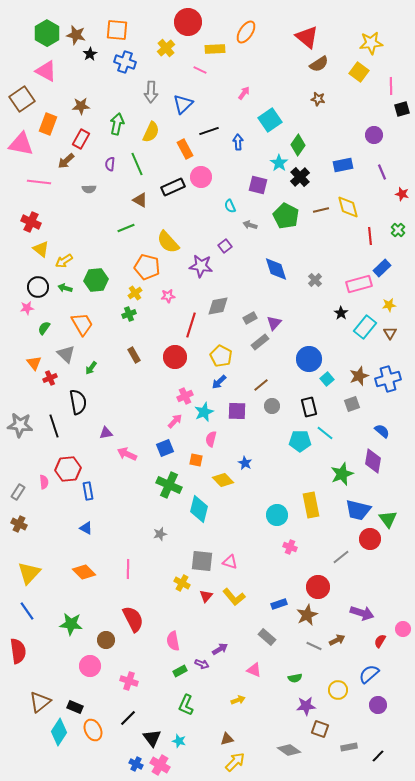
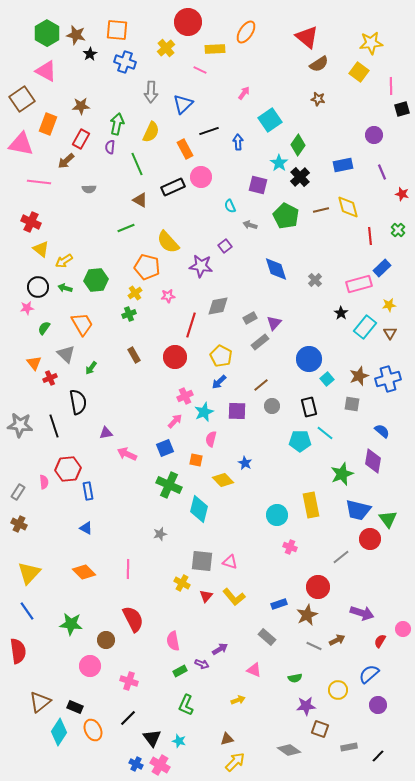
purple semicircle at (110, 164): moved 17 px up
gray square at (352, 404): rotated 28 degrees clockwise
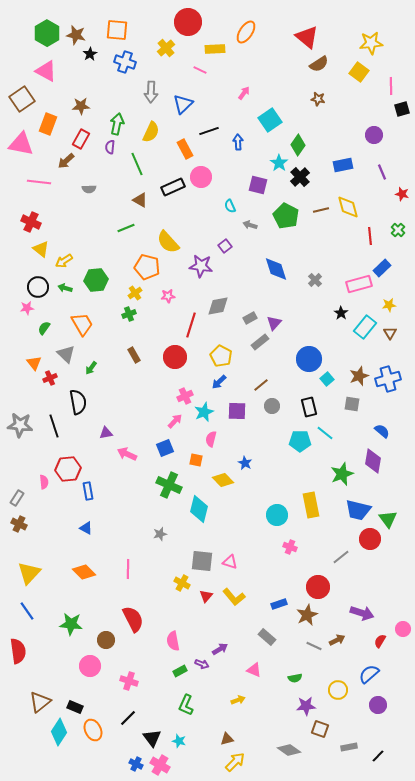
gray rectangle at (18, 492): moved 1 px left, 6 px down
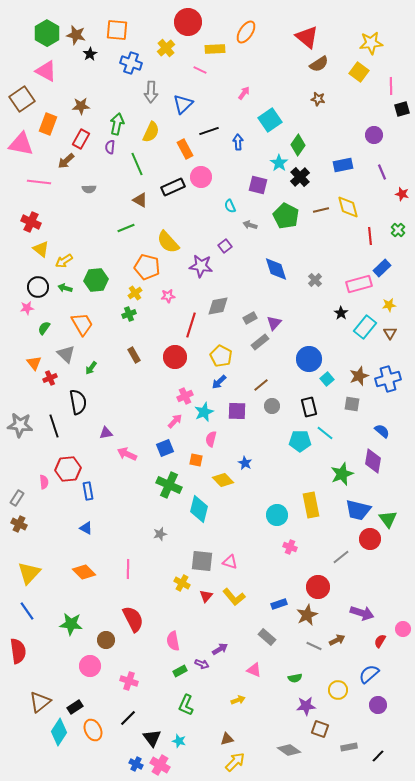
blue cross at (125, 62): moved 6 px right, 1 px down
black rectangle at (75, 707): rotated 56 degrees counterclockwise
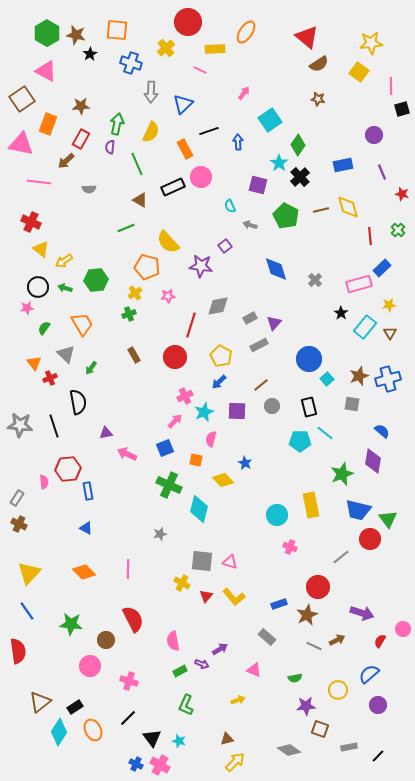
gray rectangle at (260, 342): moved 1 px left, 3 px down; rotated 12 degrees clockwise
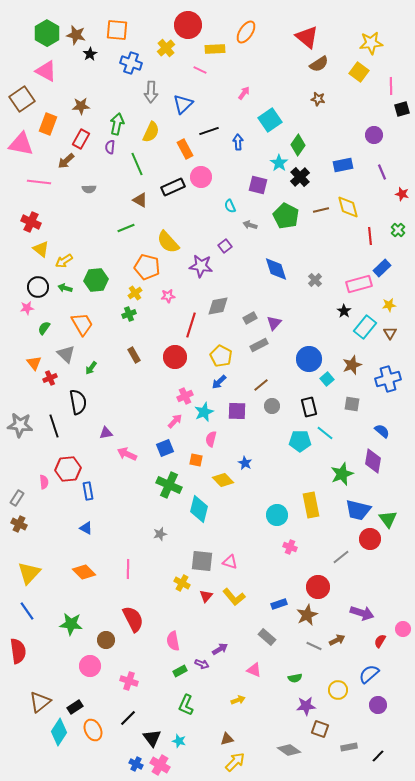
red circle at (188, 22): moved 3 px down
black star at (341, 313): moved 3 px right, 2 px up
brown star at (359, 376): moved 7 px left, 11 px up
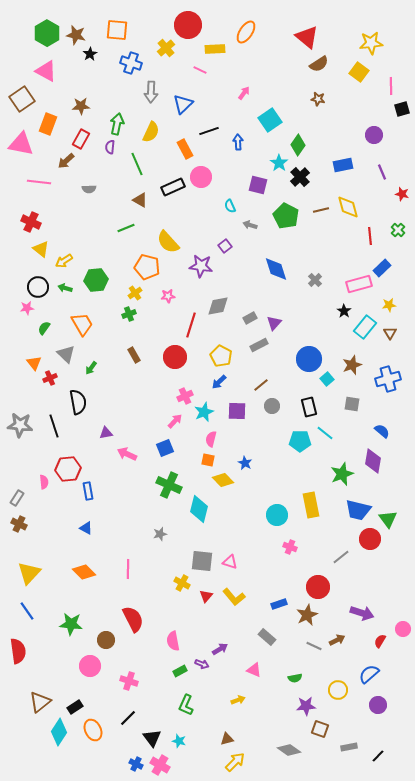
orange square at (196, 460): moved 12 px right
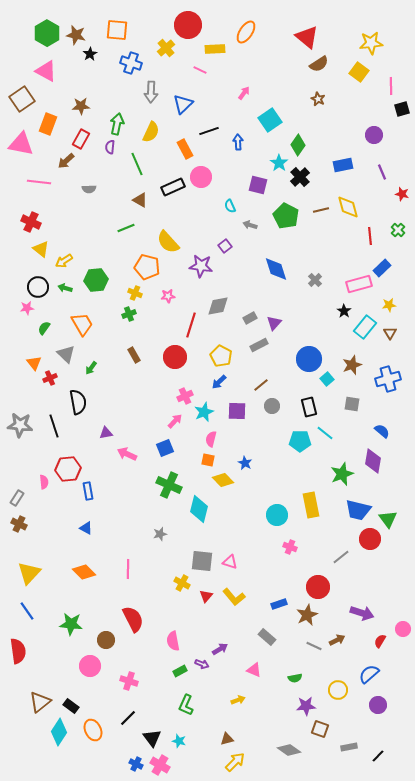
brown star at (318, 99): rotated 16 degrees clockwise
yellow cross at (135, 293): rotated 32 degrees counterclockwise
black rectangle at (75, 707): moved 4 px left, 1 px up; rotated 70 degrees clockwise
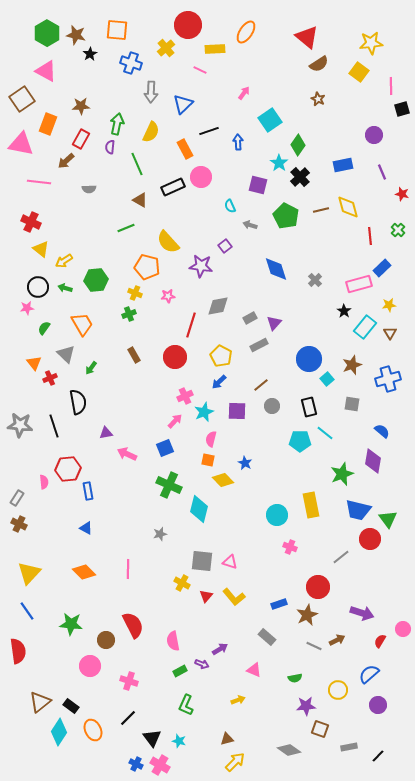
red semicircle at (133, 619): moved 6 px down
